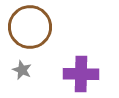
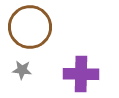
gray star: rotated 18 degrees counterclockwise
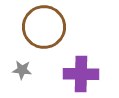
brown circle: moved 14 px right
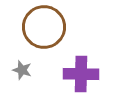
gray star: rotated 12 degrees clockwise
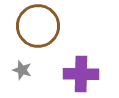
brown circle: moved 6 px left, 1 px up
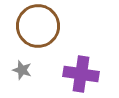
purple cross: rotated 8 degrees clockwise
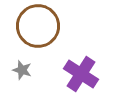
purple cross: rotated 24 degrees clockwise
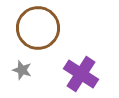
brown circle: moved 2 px down
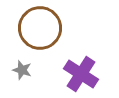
brown circle: moved 2 px right
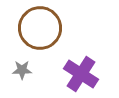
gray star: rotated 18 degrees counterclockwise
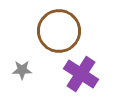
brown circle: moved 19 px right, 3 px down
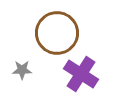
brown circle: moved 2 px left, 2 px down
